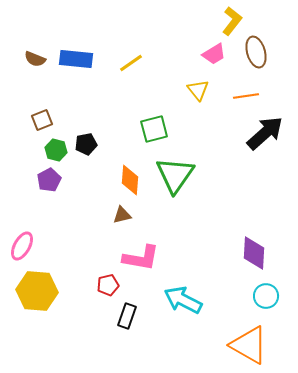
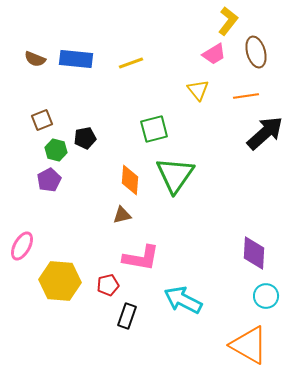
yellow L-shape: moved 4 px left
yellow line: rotated 15 degrees clockwise
black pentagon: moved 1 px left, 6 px up
yellow hexagon: moved 23 px right, 10 px up
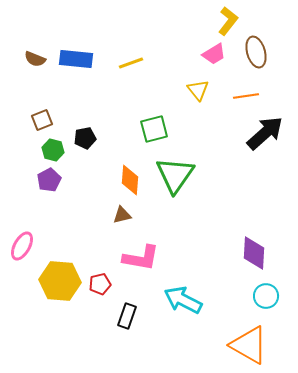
green hexagon: moved 3 px left
red pentagon: moved 8 px left, 1 px up
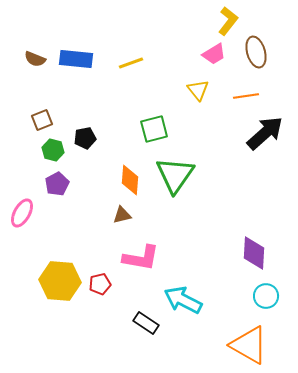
purple pentagon: moved 8 px right, 4 px down
pink ellipse: moved 33 px up
black rectangle: moved 19 px right, 7 px down; rotated 75 degrees counterclockwise
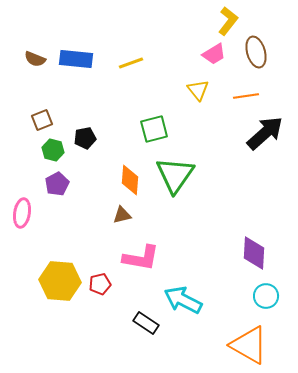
pink ellipse: rotated 20 degrees counterclockwise
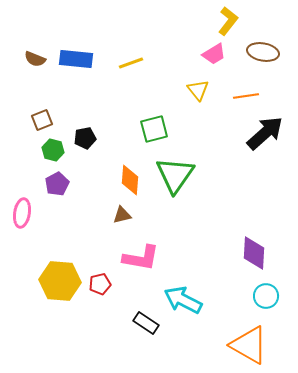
brown ellipse: moved 7 px right; rotated 64 degrees counterclockwise
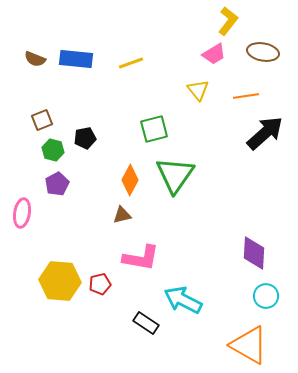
orange diamond: rotated 24 degrees clockwise
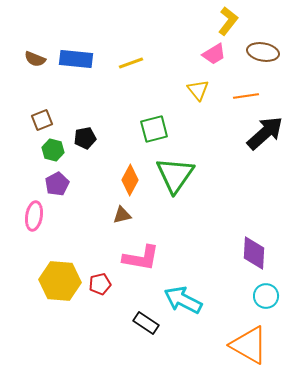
pink ellipse: moved 12 px right, 3 px down
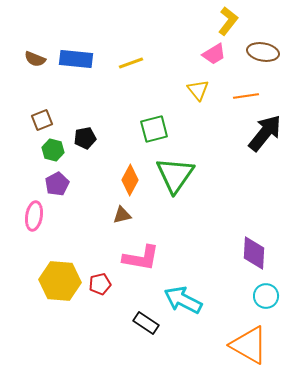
black arrow: rotated 9 degrees counterclockwise
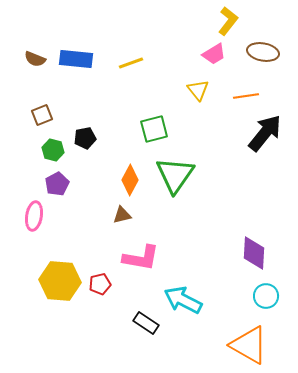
brown square: moved 5 px up
